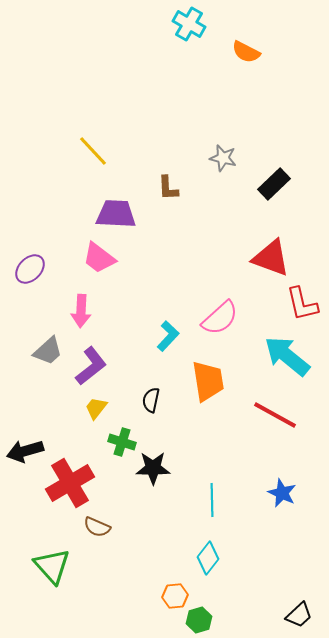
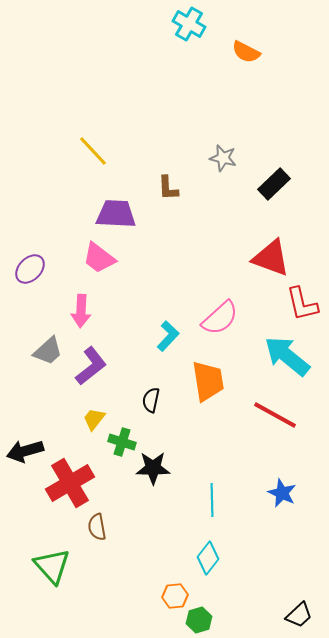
yellow trapezoid: moved 2 px left, 11 px down
brown semicircle: rotated 56 degrees clockwise
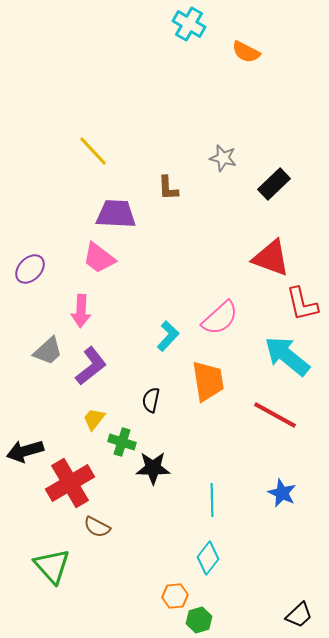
brown semicircle: rotated 52 degrees counterclockwise
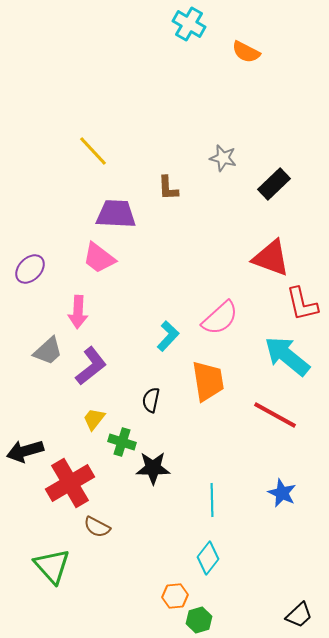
pink arrow: moved 3 px left, 1 px down
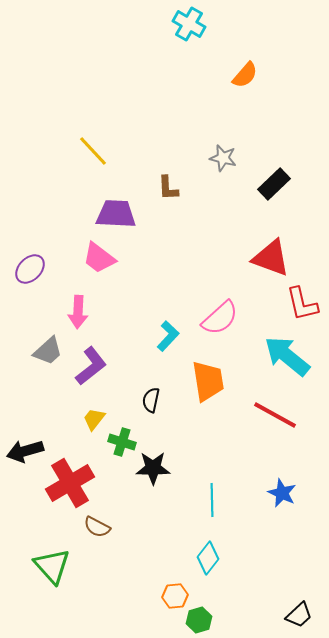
orange semicircle: moved 1 px left, 23 px down; rotated 76 degrees counterclockwise
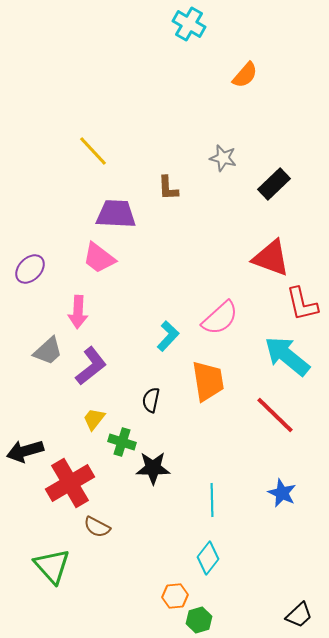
red line: rotated 15 degrees clockwise
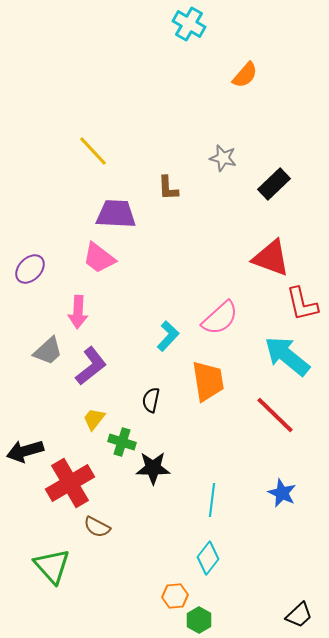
cyan line: rotated 8 degrees clockwise
green hexagon: rotated 15 degrees counterclockwise
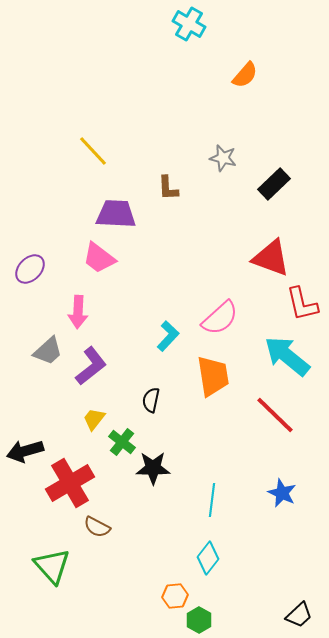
orange trapezoid: moved 5 px right, 5 px up
green cross: rotated 20 degrees clockwise
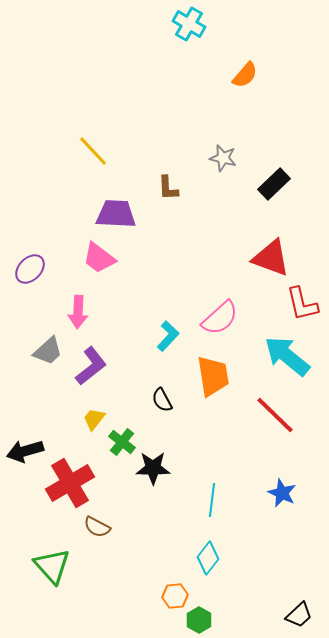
black semicircle: moved 11 px right; rotated 40 degrees counterclockwise
